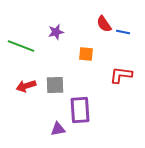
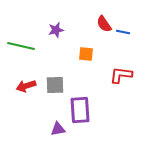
purple star: moved 2 px up
green line: rotated 8 degrees counterclockwise
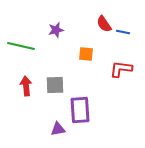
red L-shape: moved 6 px up
red arrow: rotated 102 degrees clockwise
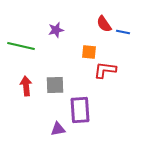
orange square: moved 3 px right, 2 px up
red L-shape: moved 16 px left, 1 px down
